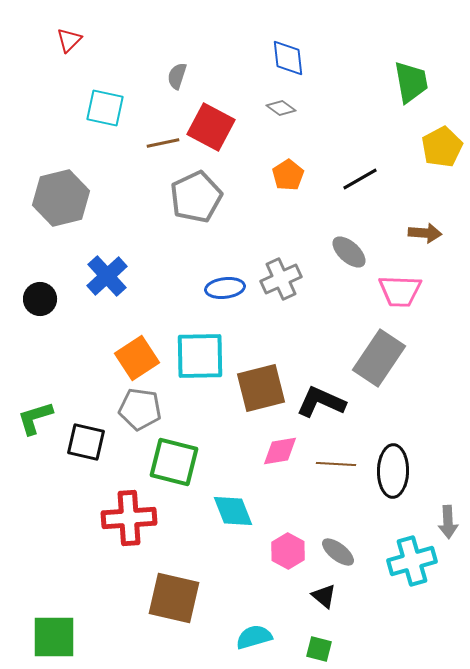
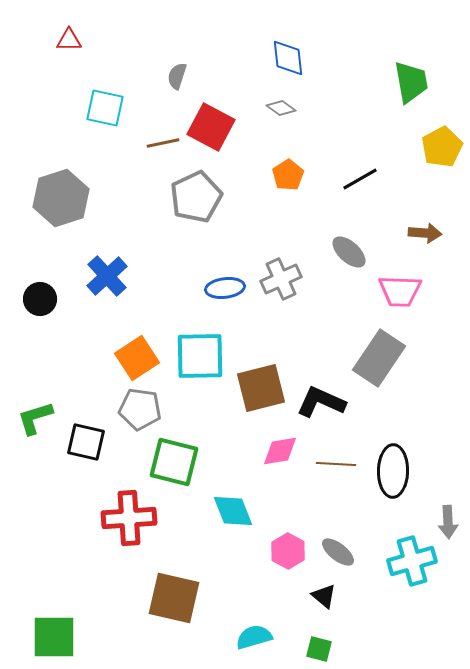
red triangle at (69, 40): rotated 44 degrees clockwise
gray hexagon at (61, 198): rotated 4 degrees counterclockwise
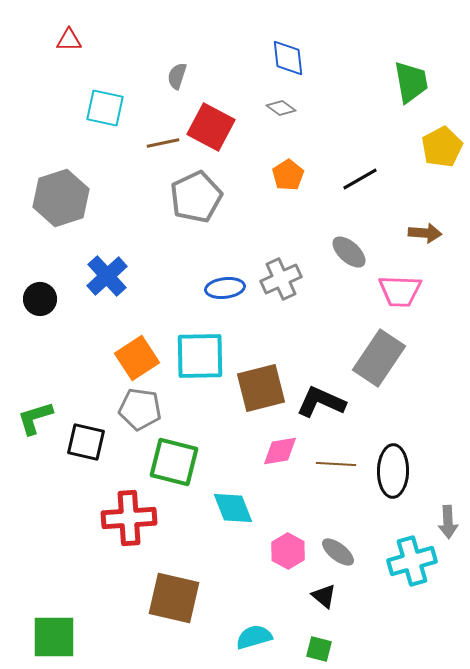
cyan diamond at (233, 511): moved 3 px up
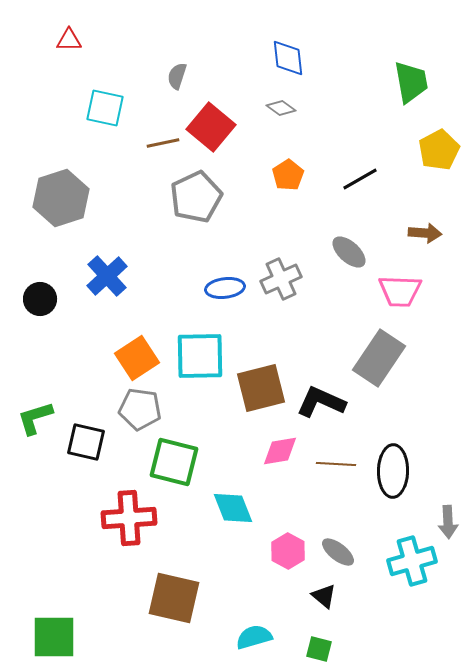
red square at (211, 127): rotated 12 degrees clockwise
yellow pentagon at (442, 147): moved 3 px left, 3 px down
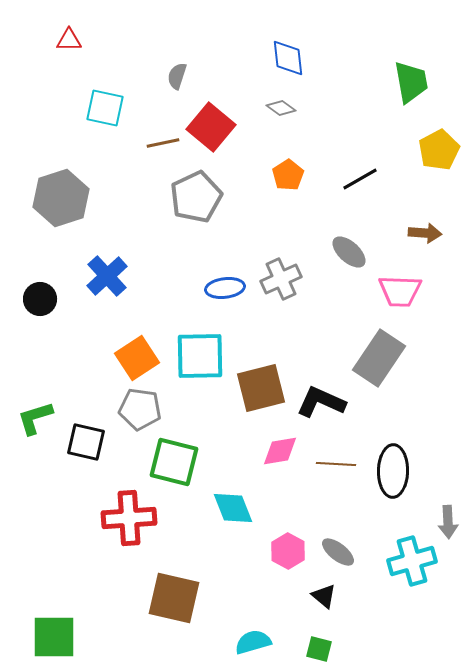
cyan semicircle at (254, 637): moved 1 px left, 5 px down
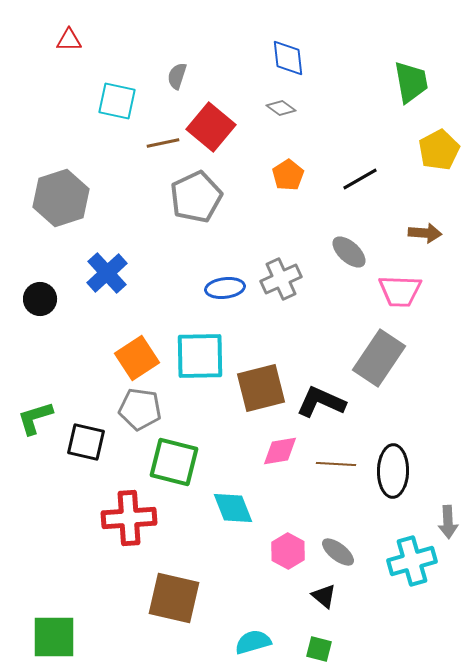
cyan square at (105, 108): moved 12 px right, 7 px up
blue cross at (107, 276): moved 3 px up
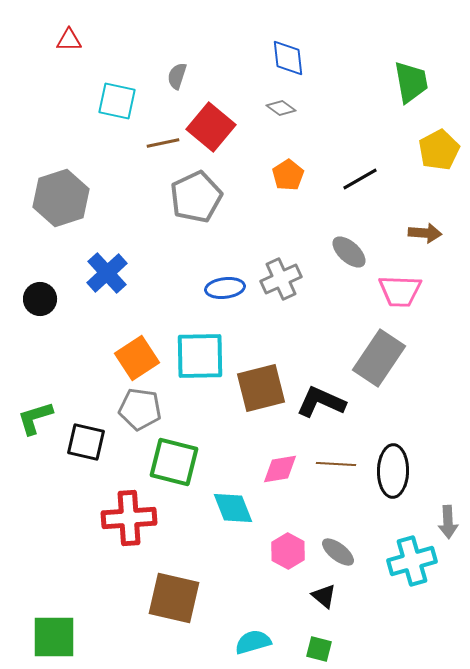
pink diamond at (280, 451): moved 18 px down
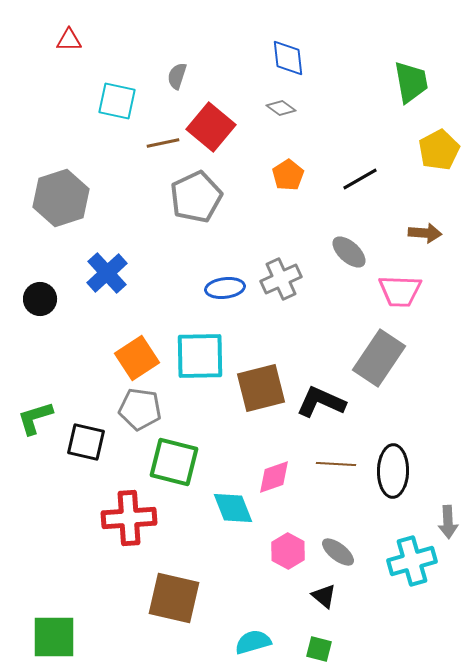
pink diamond at (280, 469): moved 6 px left, 8 px down; rotated 9 degrees counterclockwise
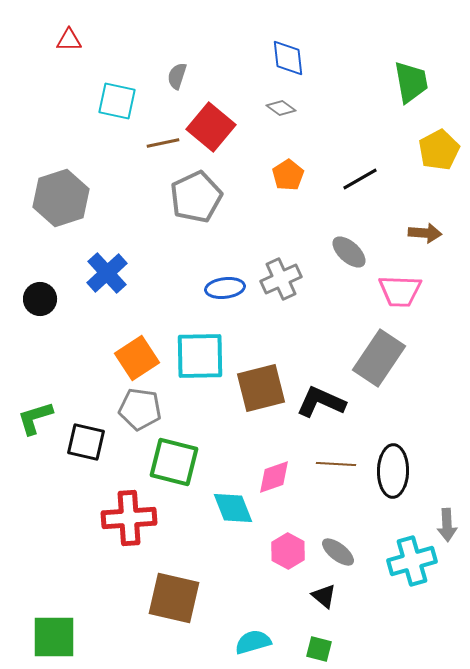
gray arrow at (448, 522): moved 1 px left, 3 px down
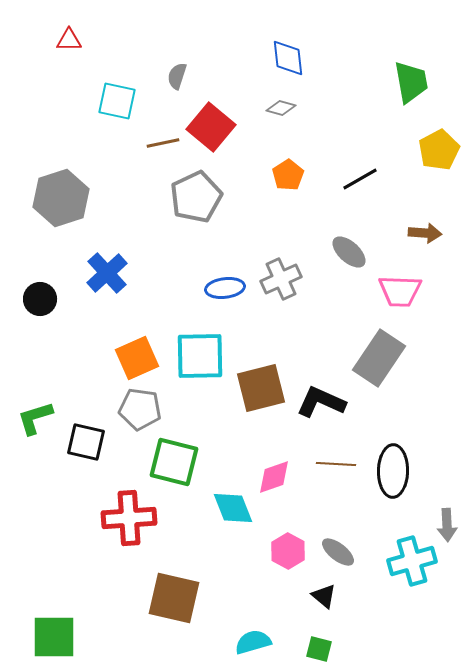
gray diamond at (281, 108): rotated 20 degrees counterclockwise
orange square at (137, 358): rotated 9 degrees clockwise
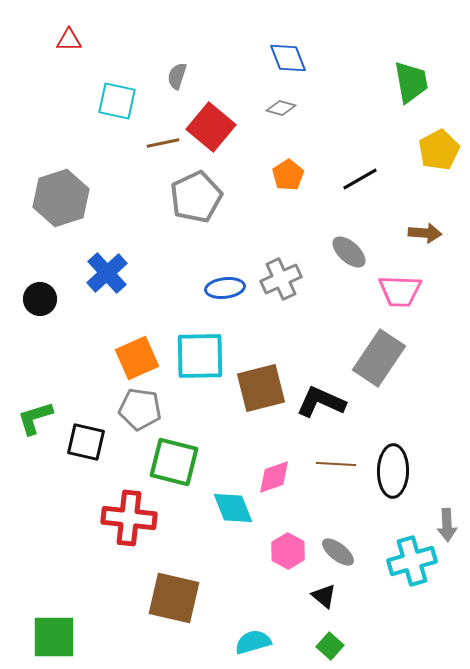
blue diamond at (288, 58): rotated 15 degrees counterclockwise
red cross at (129, 518): rotated 10 degrees clockwise
green square at (319, 649): moved 11 px right, 3 px up; rotated 28 degrees clockwise
